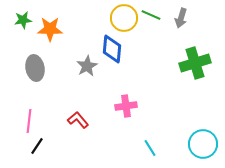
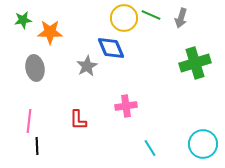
orange star: moved 3 px down
blue diamond: moved 1 px left, 1 px up; rotated 28 degrees counterclockwise
red L-shape: rotated 140 degrees counterclockwise
black line: rotated 36 degrees counterclockwise
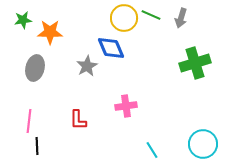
gray ellipse: rotated 25 degrees clockwise
cyan line: moved 2 px right, 2 px down
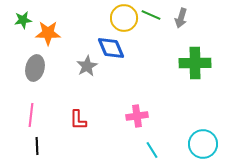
orange star: moved 2 px left, 1 px down
green cross: rotated 16 degrees clockwise
pink cross: moved 11 px right, 10 px down
pink line: moved 2 px right, 6 px up
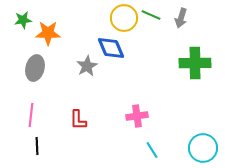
cyan circle: moved 4 px down
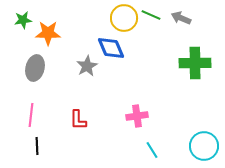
gray arrow: rotated 96 degrees clockwise
cyan circle: moved 1 px right, 2 px up
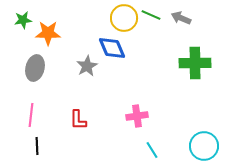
blue diamond: moved 1 px right
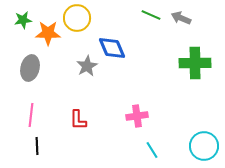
yellow circle: moved 47 px left
gray ellipse: moved 5 px left
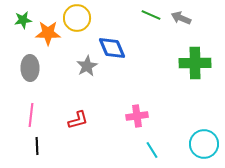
gray ellipse: rotated 15 degrees counterclockwise
red L-shape: rotated 105 degrees counterclockwise
cyan circle: moved 2 px up
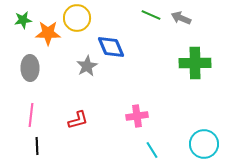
blue diamond: moved 1 px left, 1 px up
